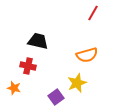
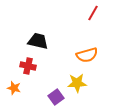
yellow star: rotated 18 degrees clockwise
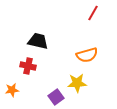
orange star: moved 2 px left, 2 px down; rotated 24 degrees counterclockwise
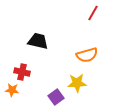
red cross: moved 6 px left, 6 px down
orange star: rotated 16 degrees clockwise
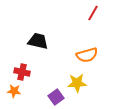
orange star: moved 2 px right, 1 px down
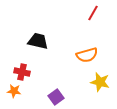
yellow star: moved 23 px right, 1 px up; rotated 18 degrees clockwise
